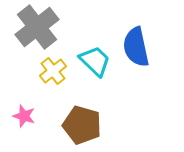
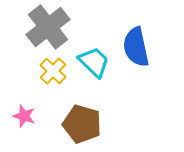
gray cross: moved 11 px right
cyan trapezoid: moved 1 px left, 1 px down
yellow cross: rotated 8 degrees counterclockwise
brown pentagon: moved 1 px up
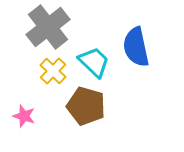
brown pentagon: moved 4 px right, 18 px up
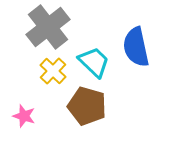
brown pentagon: moved 1 px right
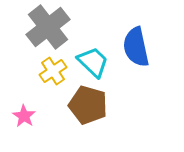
cyan trapezoid: moved 1 px left
yellow cross: rotated 12 degrees clockwise
brown pentagon: moved 1 px right, 1 px up
pink star: rotated 15 degrees clockwise
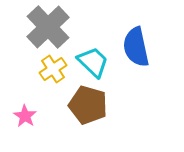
gray cross: rotated 6 degrees counterclockwise
yellow cross: moved 2 px up
pink star: moved 1 px right
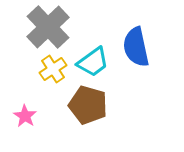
cyan trapezoid: rotated 100 degrees clockwise
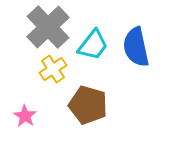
cyan trapezoid: moved 17 px up; rotated 16 degrees counterclockwise
